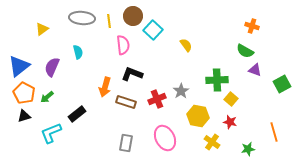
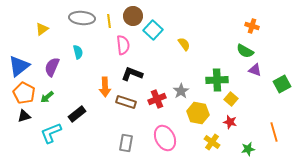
yellow semicircle: moved 2 px left, 1 px up
orange arrow: rotated 18 degrees counterclockwise
yellow hexagon: moved 3 px up
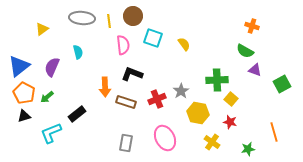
cyan square: moved 8 px down; rotated 24 degrees counterclockwise
